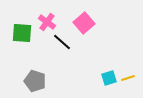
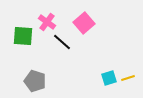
green square: moved 1 px right, 3 px down
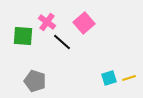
yellow line: moved 1 px right
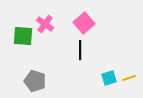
pink cross: moved 2 px left, 2 px down
black line: moved 18 px right, 8 px down; rotated 48 degrees clockwise
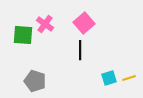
green square: moved 1 px up
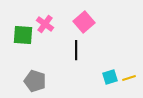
pink square: moved 1 px up
black line: moved 4 px left
cyan square: moved 1 px right, 1 px up
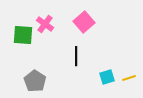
black line: moved 6 px down
cyan square: moved 3 px left
gray pentagon: rotated 15 degrees clockwise
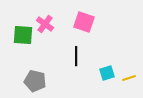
pink square: rotated 30 degrees counterclockwise
cyan square: moved 4 px up
gray pentagon: rotated 20 degrees counterclockwise
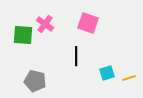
pink square: moved 4 px right, 1 px down
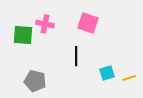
pink cross: rotated 24 degrees counterclockwise
